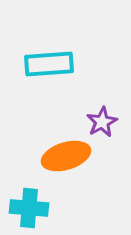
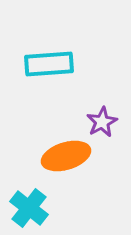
cyan cross: rotated 33 degrees clockwise
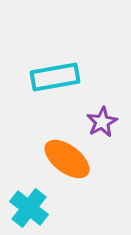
cyan rectangle: moved 6 px right, 13 px down; rotated 6 degrees counterclockwise
orange ellipse: moved 1 px right, 3 px down; rotated 54 degrees clockwise
